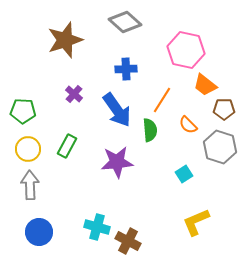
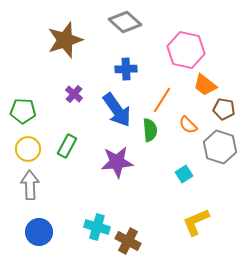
brown pentagon: rotated 10 degrees clockwise
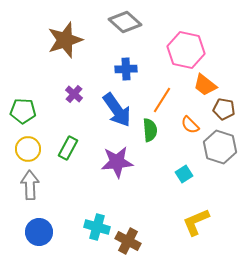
orange semicircle: moved 2 px right
green rectangle: moved 1 px right, 2 px down
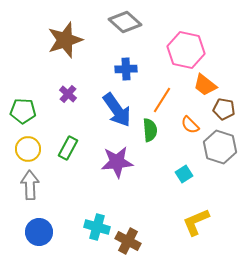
purple cross: moved 6 px left
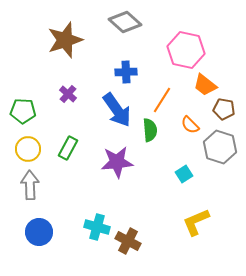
blue cross: moved 3 px down
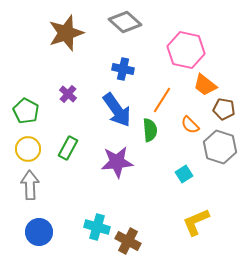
brown star: moved 1 px right, 7 px up
blue cross: moved 3 px left, 3 px up; rotated 15 degrees clockwise
green pentagon: moved 3 px right; rotated 25 degrees clockwise
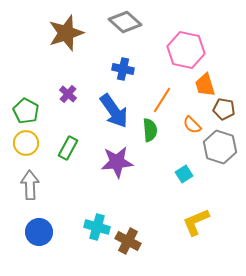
orange trapezoid: rotated 35 degrees clockwise
blue arrow: moved 3 px left, 1 px down
orange semicircle: moved 2 px right
yellow circle: moved 2 px left, 6 px up
